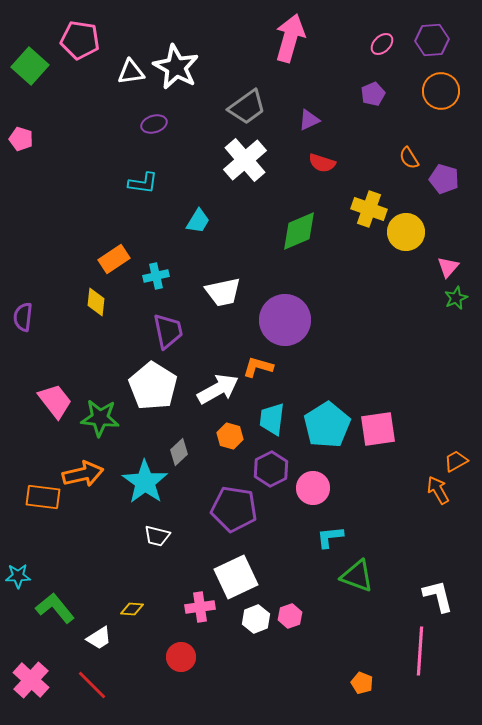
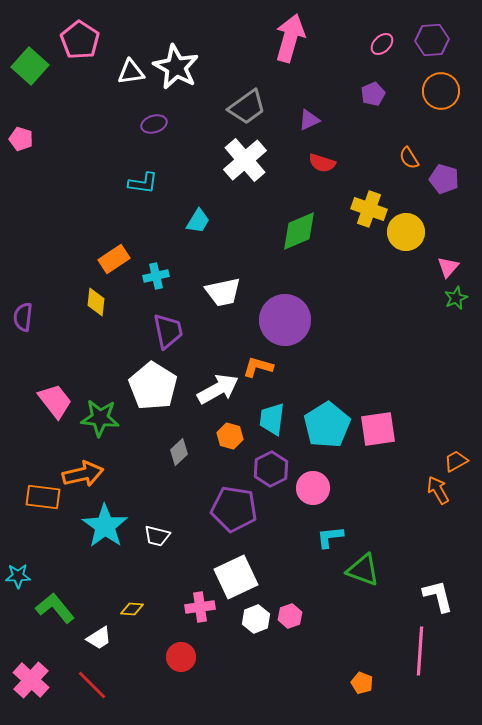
pink pentagon at (80, 40): rotated 24 degrees clockwise
cyan star at (145, 482): moved 40 px left, 44 px down
green triangle at (357, 576): moved 6 px right, 6 px up
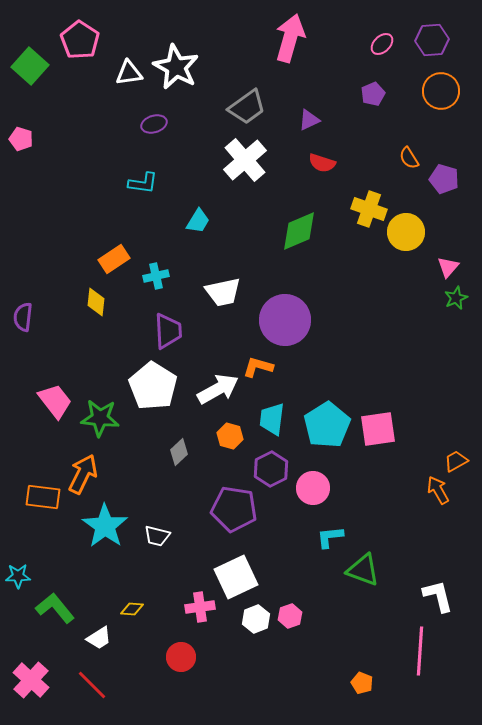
white triangle at (131, 72): moved 2 px left, 1 px down
purple trapezoid at (168, 331): rotated 9 degrees clockwise
orange arrow at (83, 474): rotated 51 degrees counterclockwise
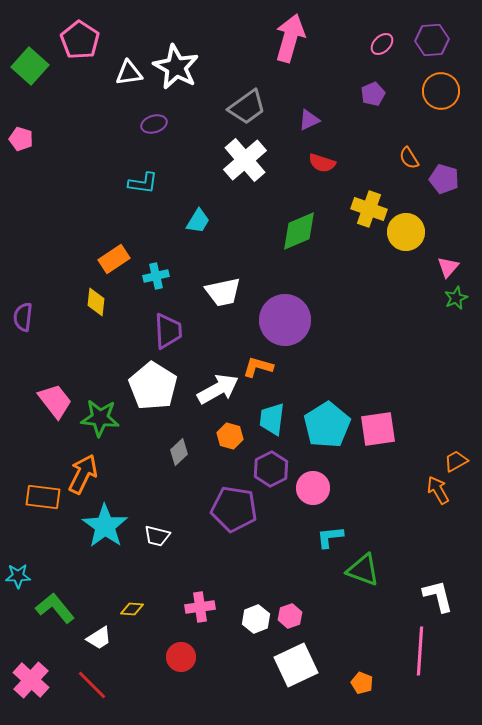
white square at (236, 577): moved 60 px right, 88 px down
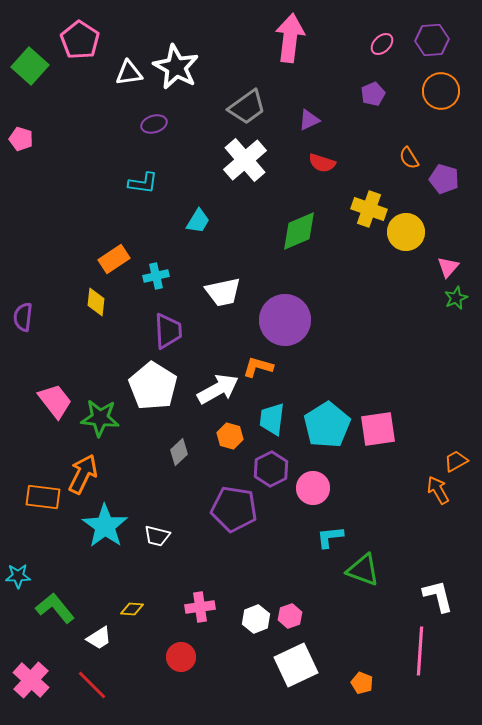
pink arrow at (290, 38): rotated 9 degrees counterclockwise
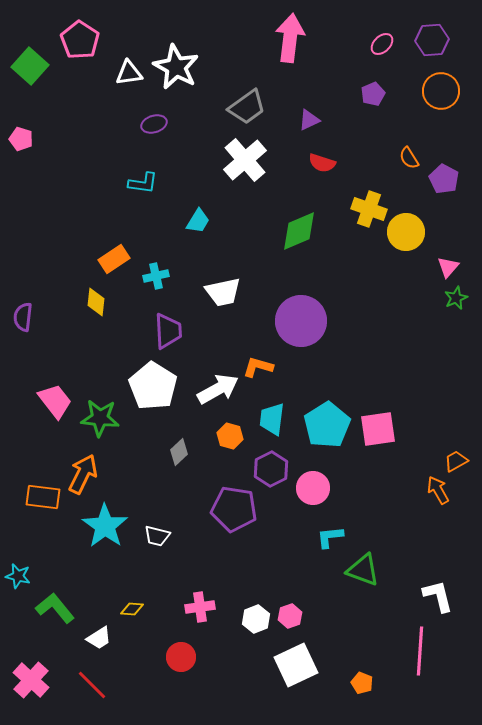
purple pentagon at (444, 179): rotated 12 degrees clockwise
purple circle at (285, 320): moved 16 px right, 1 px down
cyan star at (18, 576): rotated 15 degrees clockwise
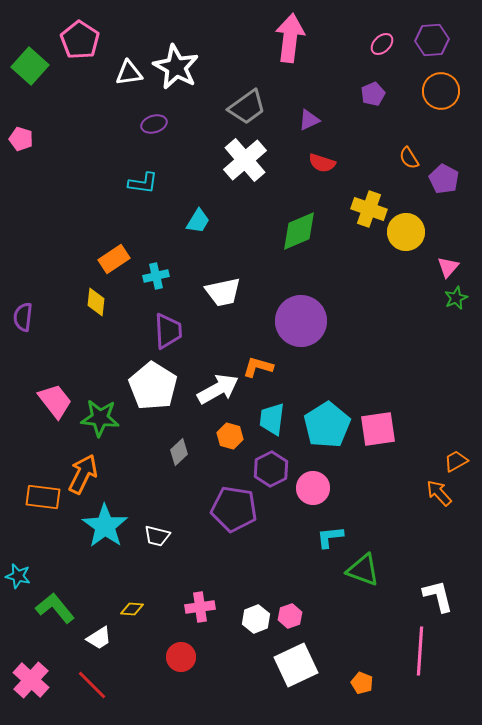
orange arrow at (438, 490): moved 1 px right, 3 px down; rotated 12 degrees counterclockwise
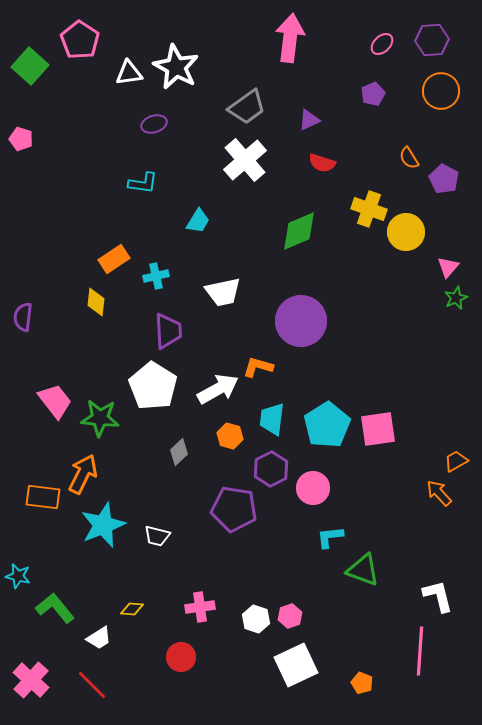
cyan star at (105, 526): moved 2 px left, 1 px up; rotated 15 degrees clockwise
white hexagon at (256, 619): rotated 20 degrees counterclockwise
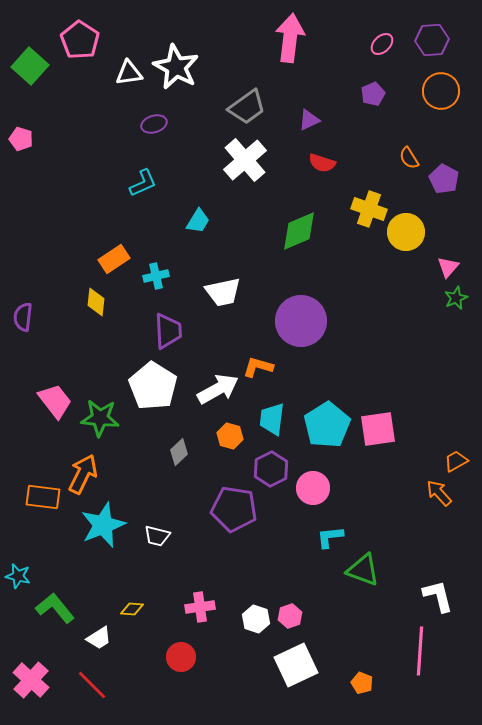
cyan L-shape at (143, 183): rotated 32 degrees counterclockwise
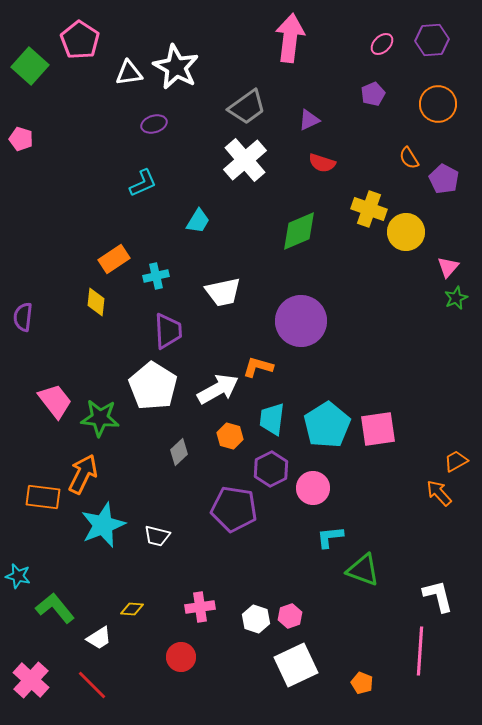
orange circle at (441, 91): moved 3 px left, 13 px down
